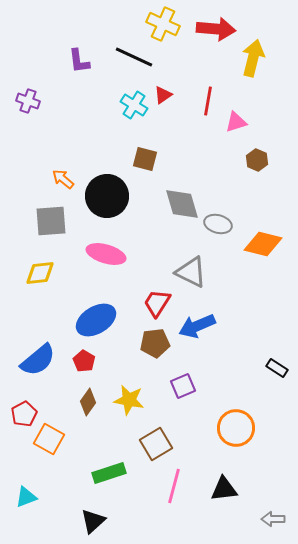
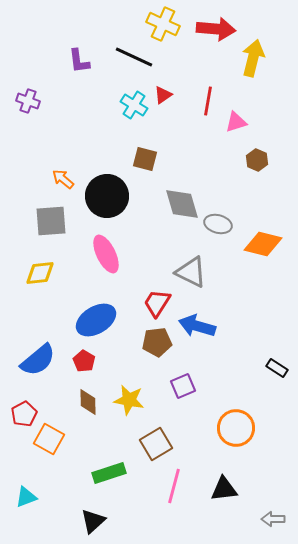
pink ellipse at (106, 254): rotated 48 degrees clockwise
blue arrow at (197, 326): rotated 39 degrees clockwise
brown pentagon at (155, 343): moved 2 px right, 1 px up
brown diamond at (88, 402): rotated 36 degrees counterclockwise
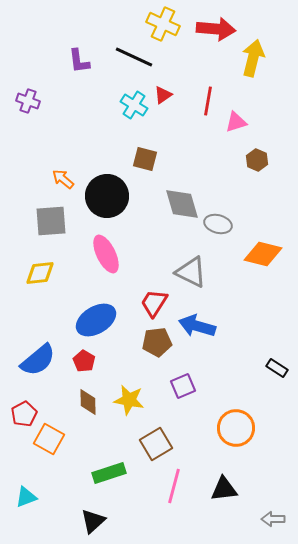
orange diamond at (263, 244): moved 10 px down
red trapezoid at (157, 303): moved 3 px left
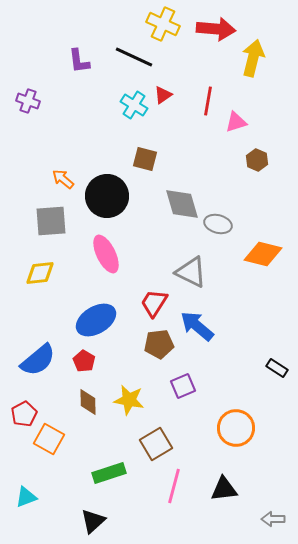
blue arrow at (197, 326): rotated 24 degrees clockwise
brown pentagon at (157, 342): moved 2 px right, 2 px down
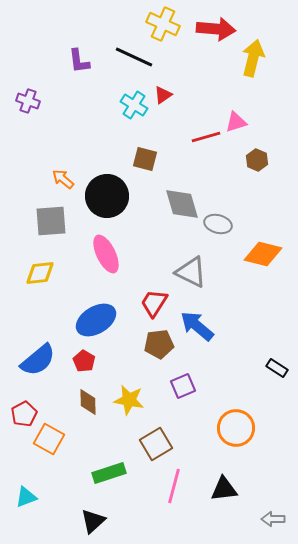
red line at (208, 101): moved 2 px left, 36 px down; rotated 64 degrees clockwise
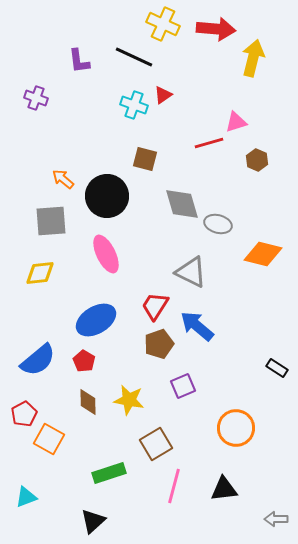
purple cross at (28, 101): moved 8 px right, 3 px up
cyan cross at (134, 105): rotated 12 degrees counterclockwise
red line at (206, 137): moved 3 px right, 6 px down
red trapezoid at (154, 303): moved 1 px right, 3 px down
brown pentagon at (159, 344): rotated 12 degrees counterclockwise
gray arrow at (273, 519): moved 3 px right
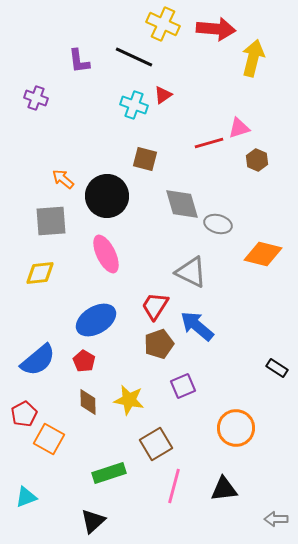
pink triangle at (236, 122): moved 3 px right, 6 px down
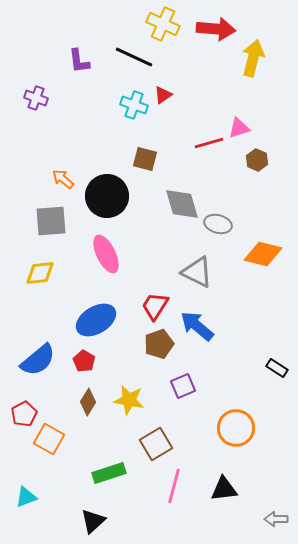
gray triangle at (191, 272): moved 6 px right
brown diamond at (88, 402): rotated 32 degrees clockwise
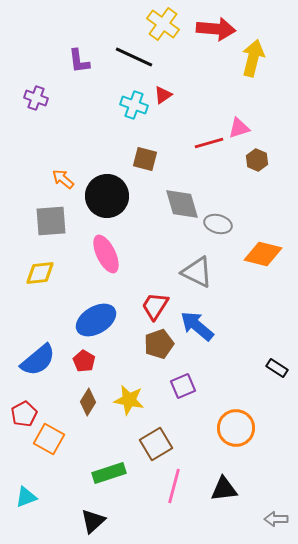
yellow cross at (163, 24): rotated 12 degrees clockwise
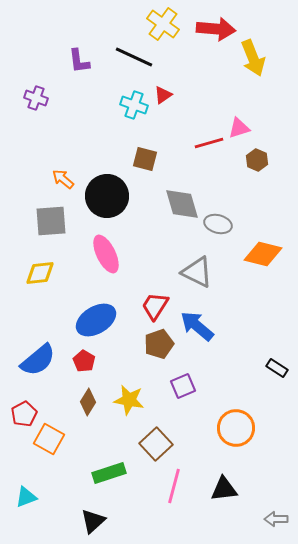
yellow arrow at (253, 58): rotated 144 degrees clockwise
brown square at (156, 444): rotated 12 degrees counterclockwise
